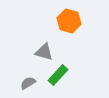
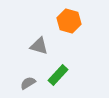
gray triangle: moved 5 px left, 6 px up
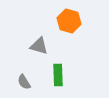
green rectangle: rotated 45 degrees counterclockwise
gray semicircle: moved 4 px left, 1 px up; rotated 91 degrees counterclockwise
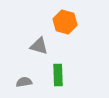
orange hexagon: moved 4 px left, 1 px down
gray semicircle: rotated 112 degrees clockwise
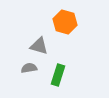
green rectangle: rotated 20 degrees clockwise
gray semicircle: moved 5 px right, 14 px up
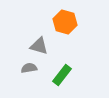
green rectangle: moved 4 px right; rotated 20 degrees clockwise
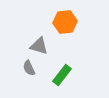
orange hexagon: rotated 20 degrees counterclockwise
gray semicircle: rotated 105 degrees counterclockwise
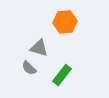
gray triangle: moved 2 px down
gray semicircle: rotated 21 degrees counterclockwise
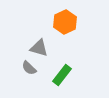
orange hexagon: rotated 20 degrees counterclockwise
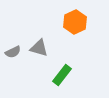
orange hexagon: moved 10 px right
gray semicircle: moved 16 px left, 16 px up; rotated 70 degrees counterclockwise
